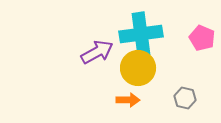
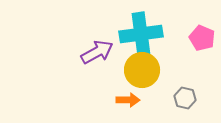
yellow circle: moved 4 px right, 2 px down
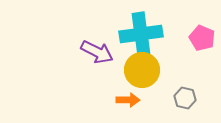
purple arrow: rotated 56 degrees clockwise
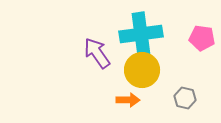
pink pentagon: rotated 15 degrees counterclockwise
purple arrow: moved 1 px down; rotated 152 degrees counterclockwise
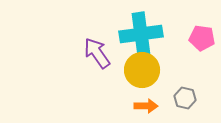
orange arrow: moved 18 px right, 6 px down
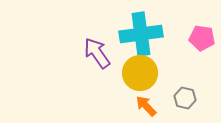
yellow circle: moved 2 px left, 3 px down
orange arrow: rotated 135 degrees counterclockwise
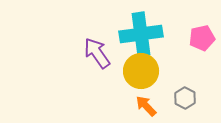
pink pentagon: rotated 20 degrees counterclockwise
yellow circle: moved 1 px right, 2 px up
gray hexagon: rotated 15 degrees clockwise
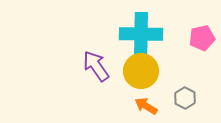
cyan cross: rotated 9 degrees clockwise
purple arrow: moved 1 px left, 13 px down
orange arrow: rotated 15 degrees counterclockwise
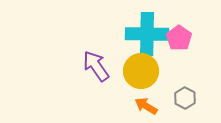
cyan cross: moved 6 px right
pink pentagon: moved 23 px left; rotated 25 degrees counterclockwise
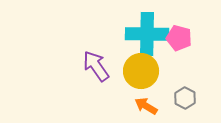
pink pentagon: rotated 20 degrees counterclockwise
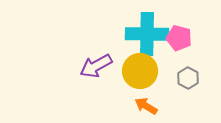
purple arrow: rotated 84 degrees counterclockwise
yellow circle: moved 1 px left
gray hexagon: moved 3 px right, 20 px up
